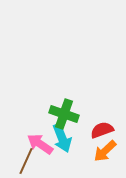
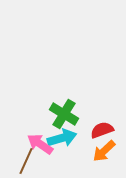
green cross: rotated 12 degrees clockwise
cyan arrow: rotated 84 degrees counterclockwise
orange arrow: moved 1 px left
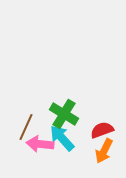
cyan arrow: rotated 116 degrees counterclockwise
pink arrow: rotated 28 degrees counterclockwise
orange arrow: rotated 20 degrees counterclockwise
brown line: moved 34 px up
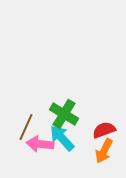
red semicircle: moved 2 px right
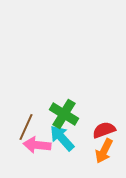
pink arrow: moved 3 px left, 1 px down
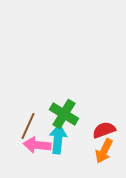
brown line: moved 2 px right, 1 px up
cyan arrow: moved 4 px left, 1 px down; rotated 48 degrees clockwise
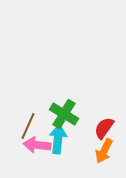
red semicircle: moved 2 px up; rotated 35 degrees counterclockwise
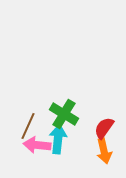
orange arrow: rotated 40 degrees counterclockwise
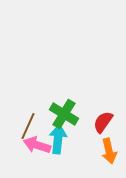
red semicircle: moved 1 px left, 6 px up
pink arrow: rotated 12 degrees clockwise
orange arrow: moved 5 px right
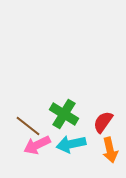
brown line: rotated 76 degrees counterclockwise
cyan arrow: moved 13 px right, 5 px down; rotated 108 degrees counterclockwise
pink arrow: rotated 44 degrees counterclockwise
orange arrow: moved 1 px right, 1 px up
